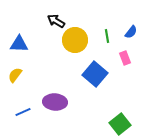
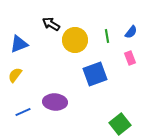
black arrow: moved 5 px left, 3 px down
blue triangle: rotated 24 degrees counterclockwise
pink rectangle: moved 5 px right
blue square: rotated 30 degrees clockwise
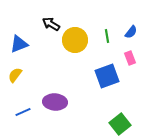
blue square: moved 12 px right, 2 px down
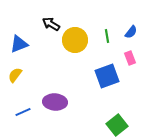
green square: moved 3 px left, 1 px down
